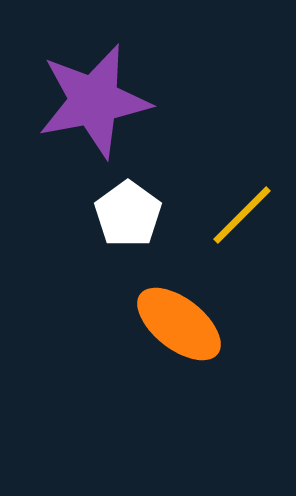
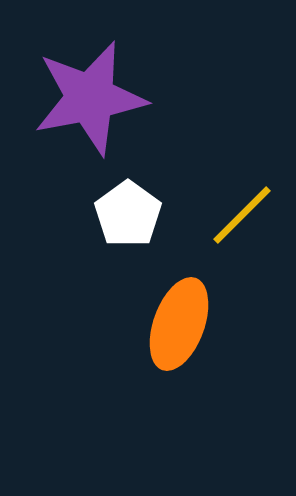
purple star: moved 4 px left, 3 px up
orange ellipse: rotated 72 degrees clockwise
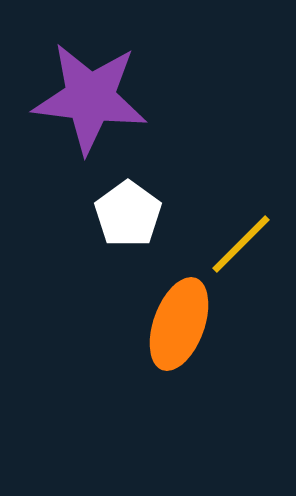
purple star: rotated 18 degrees clockwise
yellow line: moved 1 px left, 29 px down
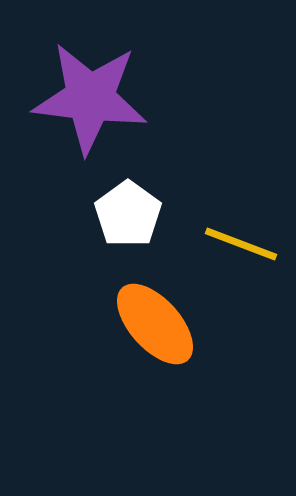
yellow line: rotated 66 degrees clockwise
orange ellipse: moved 24 px left; rotated 62 degrees counterclockwise
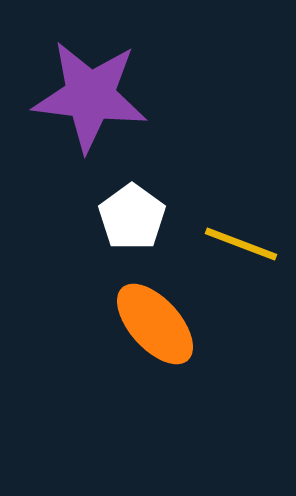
purple star: moved 2 px up
white pentagon: moved 4 px right, 3 px down
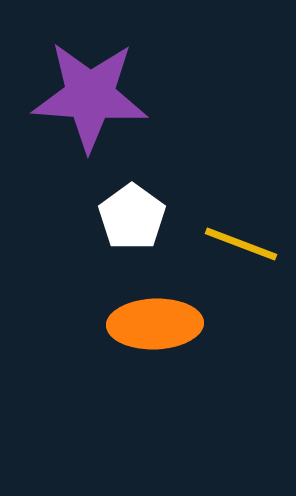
purple star: rotated 3 degrees counterclockwise
orange ellipse: rotated 50 degrees counterclockwise
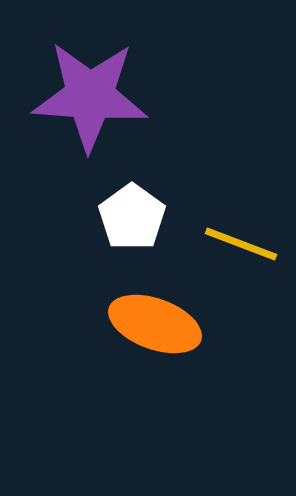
orange ellipse: rotated 22 degrees clockwise
